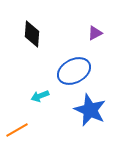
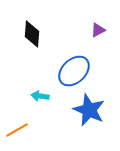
purple triangle: moved 3 px right, 3 px up
blue ellipse: rotated 16 degrees counterclockwise
cyan arrow: rotated 30 degrees clockwise
blue star: moved 1 px left
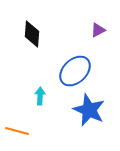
blue ellipse: moved 1 px right
cyan arrow: rotated 84 degrees clockwise
orange line: moved 1 px down; rotated 45 degrees clockwise
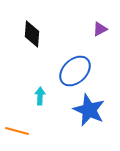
purple triangle: moved 2 px right, 1 px up
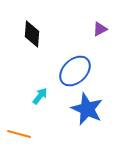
cyan arrow: rotated 36 degrees clockwise
blue star: moved 2 px left, 1 px up
orange line: moved 2 px right, 3 px down
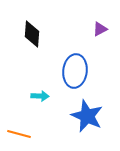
blue ellipse: rotated 40 degrees counterclockwise
cyan arrow: rotated 54 degrees clockwise
blue star: moved 7 px down
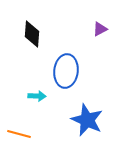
blue ellipse: moved 9 px left
cyan arrow: moved 3 px left
blue star: moved 4 px down
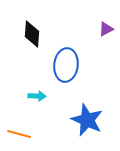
purple triangle: moved 6 px right
blue ellipse: moved 6 px up
